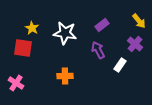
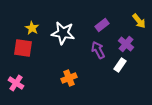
white star: moved 2 px left
purple cross: moved 9 px left
orange cross: moved 4 px right, 2 px down; rotated 21 degrees counterclockwise
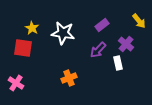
purple arrow: rotated 108 degrees counterclockwise
white rectangle: moved 2 px left, 2 px up; rotated 48 degrees counterclockwise
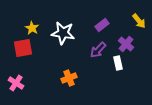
red square: rotated 18 degrees counterclockwise
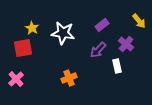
white rectangle: moved 1 px left, 3 px down
pink cross: moved 4 px up; rotated 14 degrees clockwise
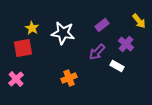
purple arrow: moved 1 px left, 2 px down
white rectangle: rotated 48 degrees counterclockwise
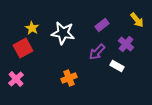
yellow arrow: moved 2 px left, 1 px up
red square: rotated 18 degrees counterclockwise
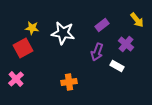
yellow star: rotated 24 degrees counterclockwise
purple arrow: rotated 24 degrees counterclockwise
orange cross: moved 4 px down; rotated 14 degrees clockwise
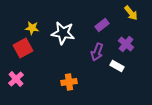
yellow arrow: moved 6 px left, 7 px up
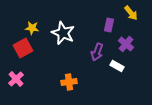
purple rectangle: moved 7 px right; rotated 40 degrees counterclockwise
white star: rotated 15 degrees clockwise
